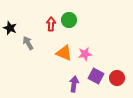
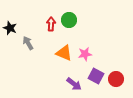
red circle: moved 1 px left, 1 px down
purple arrow: rotated 119 degrees clockwise
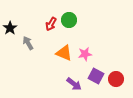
red arrow: rotated 152 degrees counterclockwise
black star: rotated 16 degrees clockwise
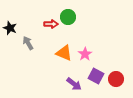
green circle: moved 1 px left, 3 px up
red arrow: rotated 120 degrees counterclockwise
black star: rotated 16 degrees counterclockwise
pink star: rotated 24 degrees counterclockwise
